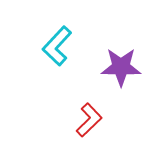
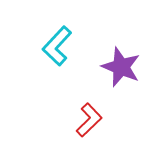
purple star: rotated 21 degrees clockwise
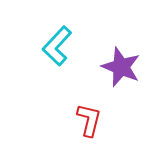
red L-shape: rotated 32 degrees counterclockwise
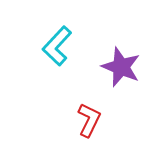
red L-shape: rotated 12 degrees clockwise
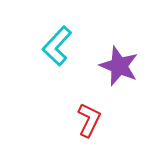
purple star: moved 2 px left, 1 px up
